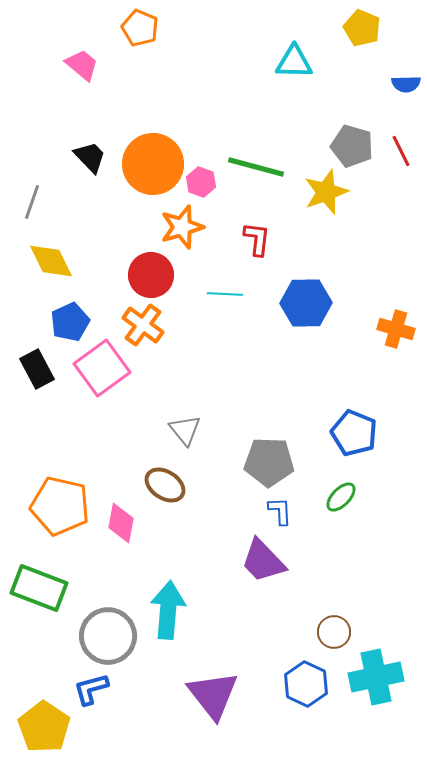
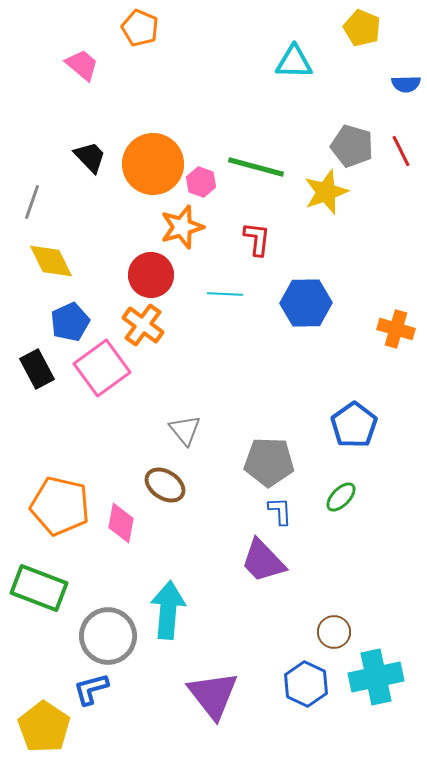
blue pentagon at (354, 433): moved 8 px up; rotated 15 degrees clockwise
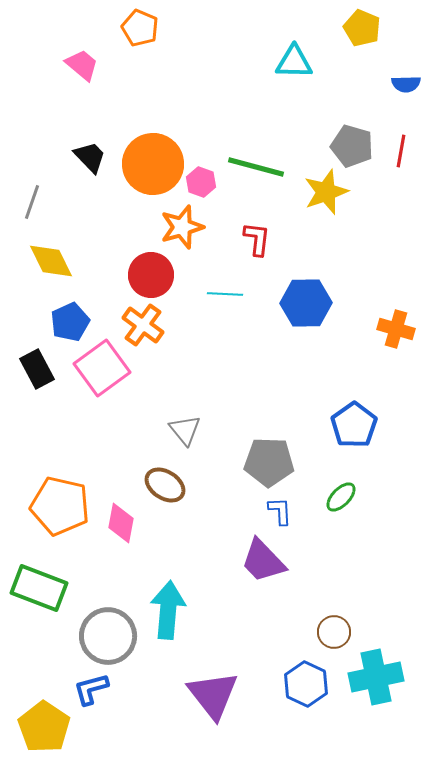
red line at (401, 151): rotated 36 degrees clockwise
